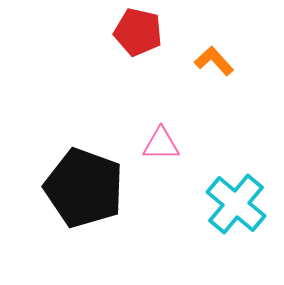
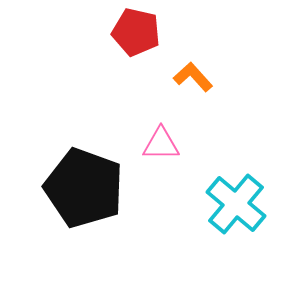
red pentagon: moved 2 px left
orange L-shape: moved 21 px left, 16 px down
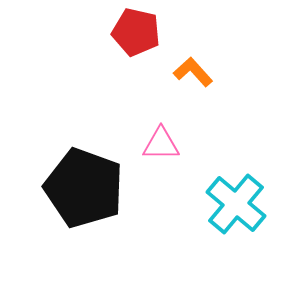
orange L-shape: moved 5 px up
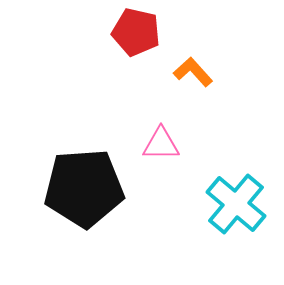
black pentagon: rotated 24 degrees counterclockwise
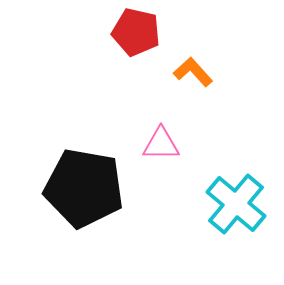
black pentagon: rotated 14 degrees clockwise
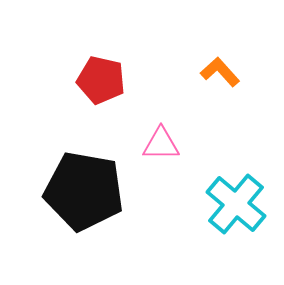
red pentagon: moved 35 px left, 48 px down
orange L-shape: moved 27 px right
black pentagon: moved 3 px down
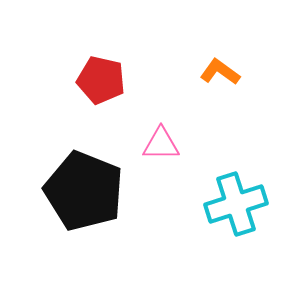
orange L-shape: rotated 12 degrees counterclockwise
black pentagon: rotated 12 degrees clockwise
cyan cross: rotated 32 degrees clockwise
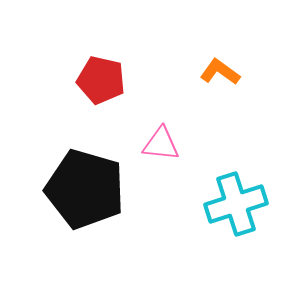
pink triangle: rotated 6 degrees clockwise
black pentagon: moved 1 px right, 2 px up; rotated 6 degrees counterclockwise
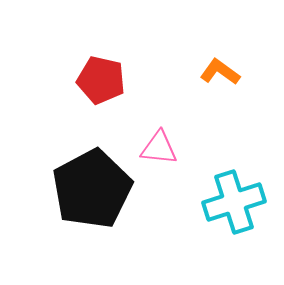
pink triangle: moved 2 px left, 4 px down
black pentagon: moved 7 px right; rotated 28 degrees clockwise
cyan cross: moved 2 px left, 2 px up
